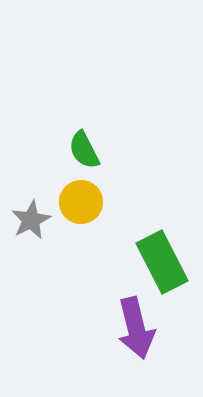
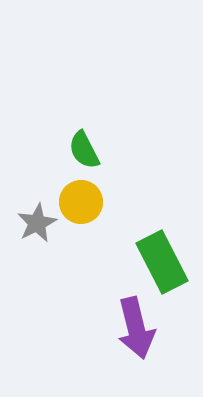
gray star: moved 6 px right, 3 px down
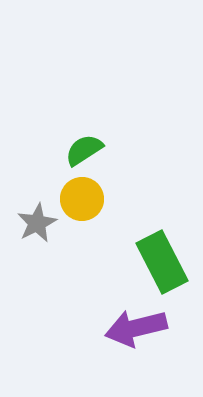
green semicircle: rotated 84 degrees clockwise
yellow circle: moved 1 px right, 3 px up
purple arrow: rotated 90 degrees clockwise
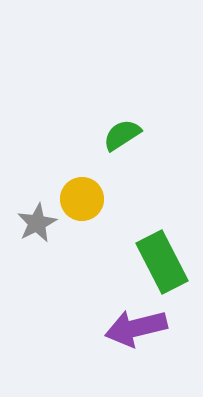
green semicircle: moved 38 px right, 15 px up
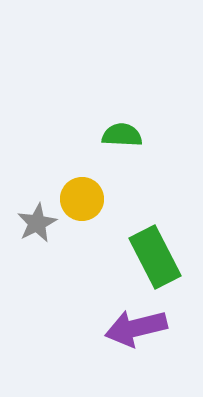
green semicircle: rotated 36 degrees clockwise
green rectangle: moved 7 px left, 5 px up
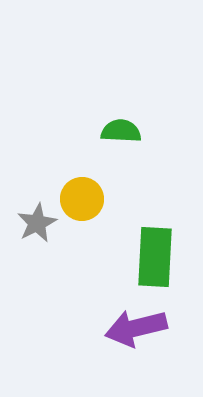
green semicircle: moved 1 px left, 4 px up
green rectangle: rotated 30 degrees clockwise
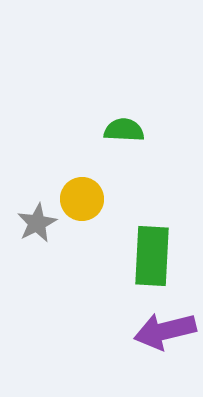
green semicircle: moved 3 px right, 1 px up
green rectangle: moved 3 px left, 1 px up
purple arrow: moved 29 px right, 3 px down
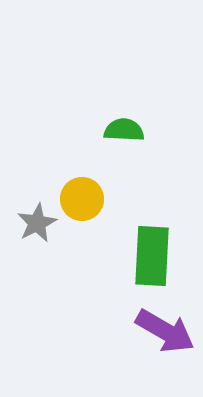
purple arrow: rotated 136 degrees counterclockwise
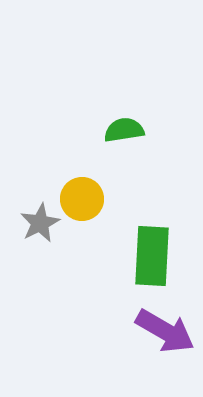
green semicircle: rotated 12 degrees counterclockwise
gray star: moved 3 px right
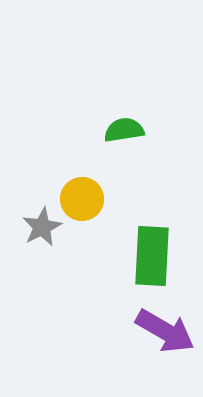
gray star: moved 2 px right, 4 px down
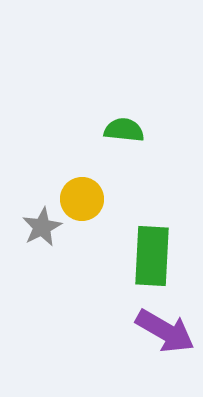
green semicircle: rotated 15 degrees clockwise
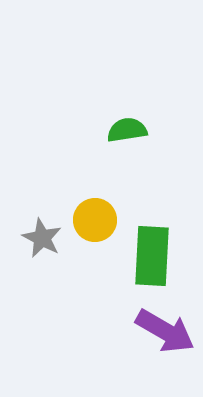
green semicircle: moved 3 px right; rotated 15 degrees counterclockwise
yellow circle: moved 13 px right, 21 px down
gray star: moved 11 px down; rotated 18 degrees counterclockwise
